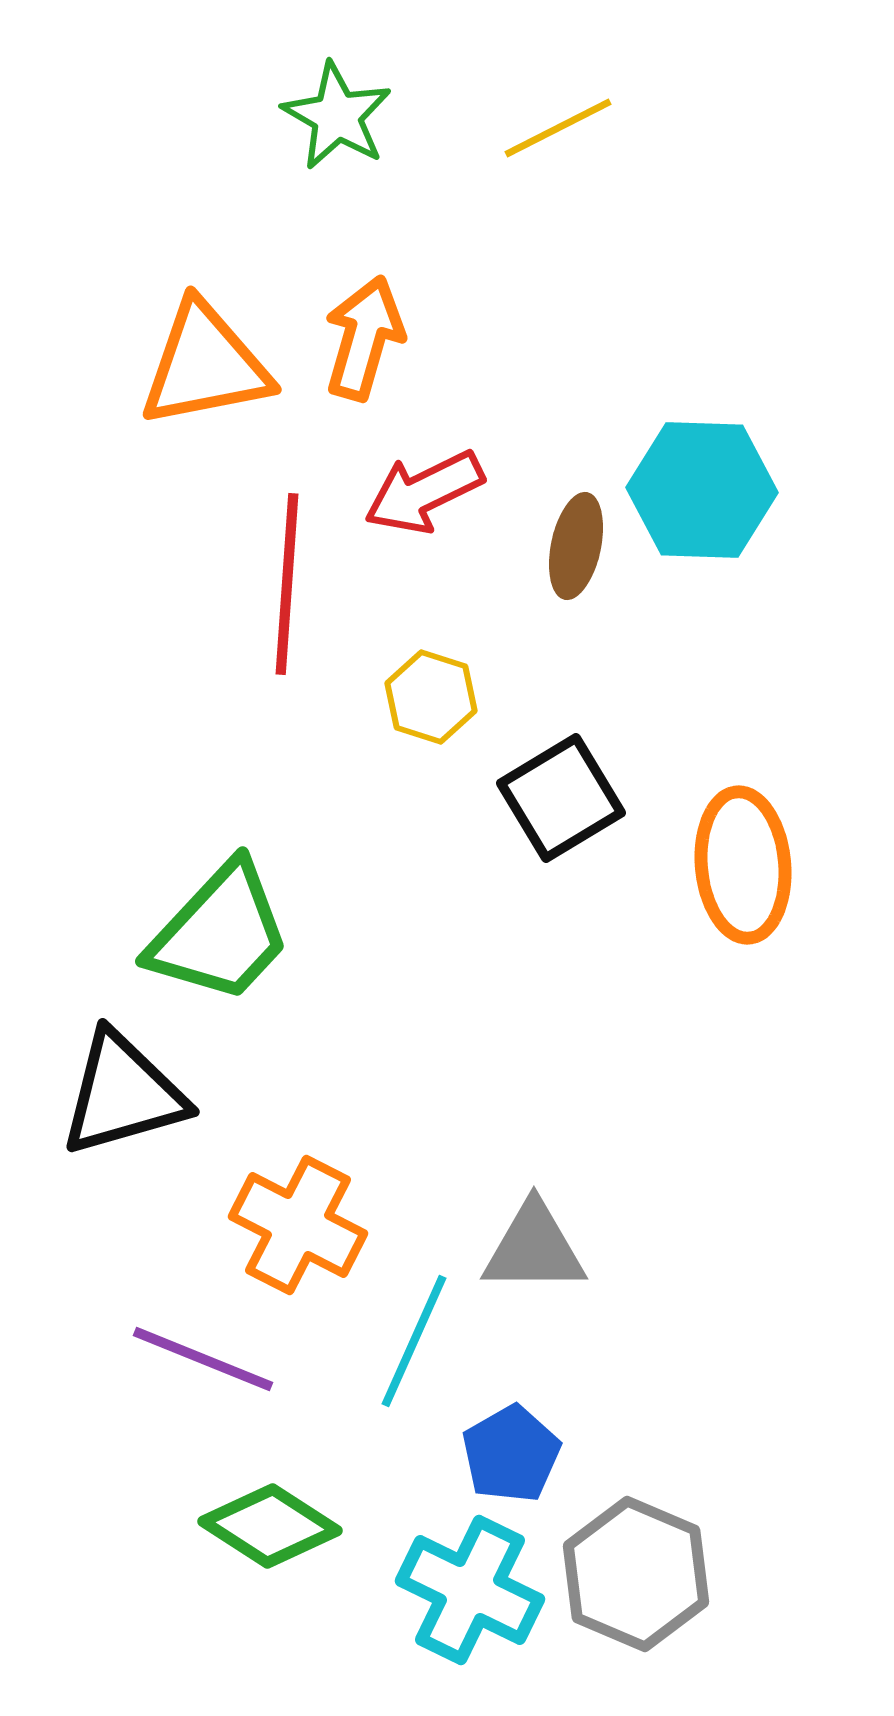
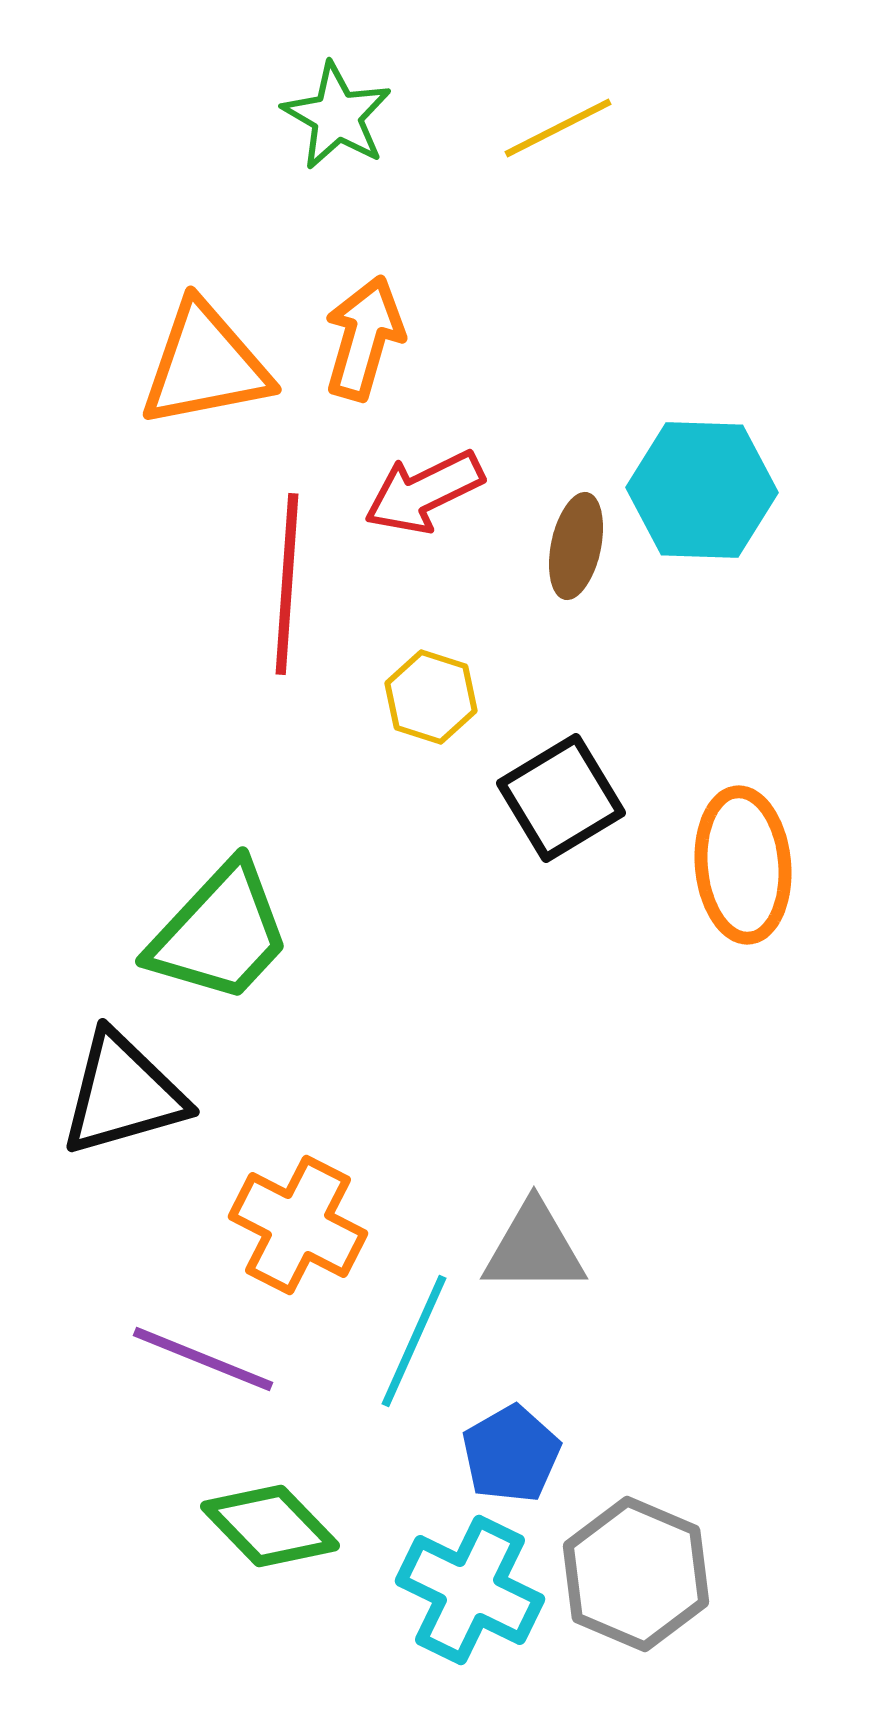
green diamond: rotated 13 degrees clockwise
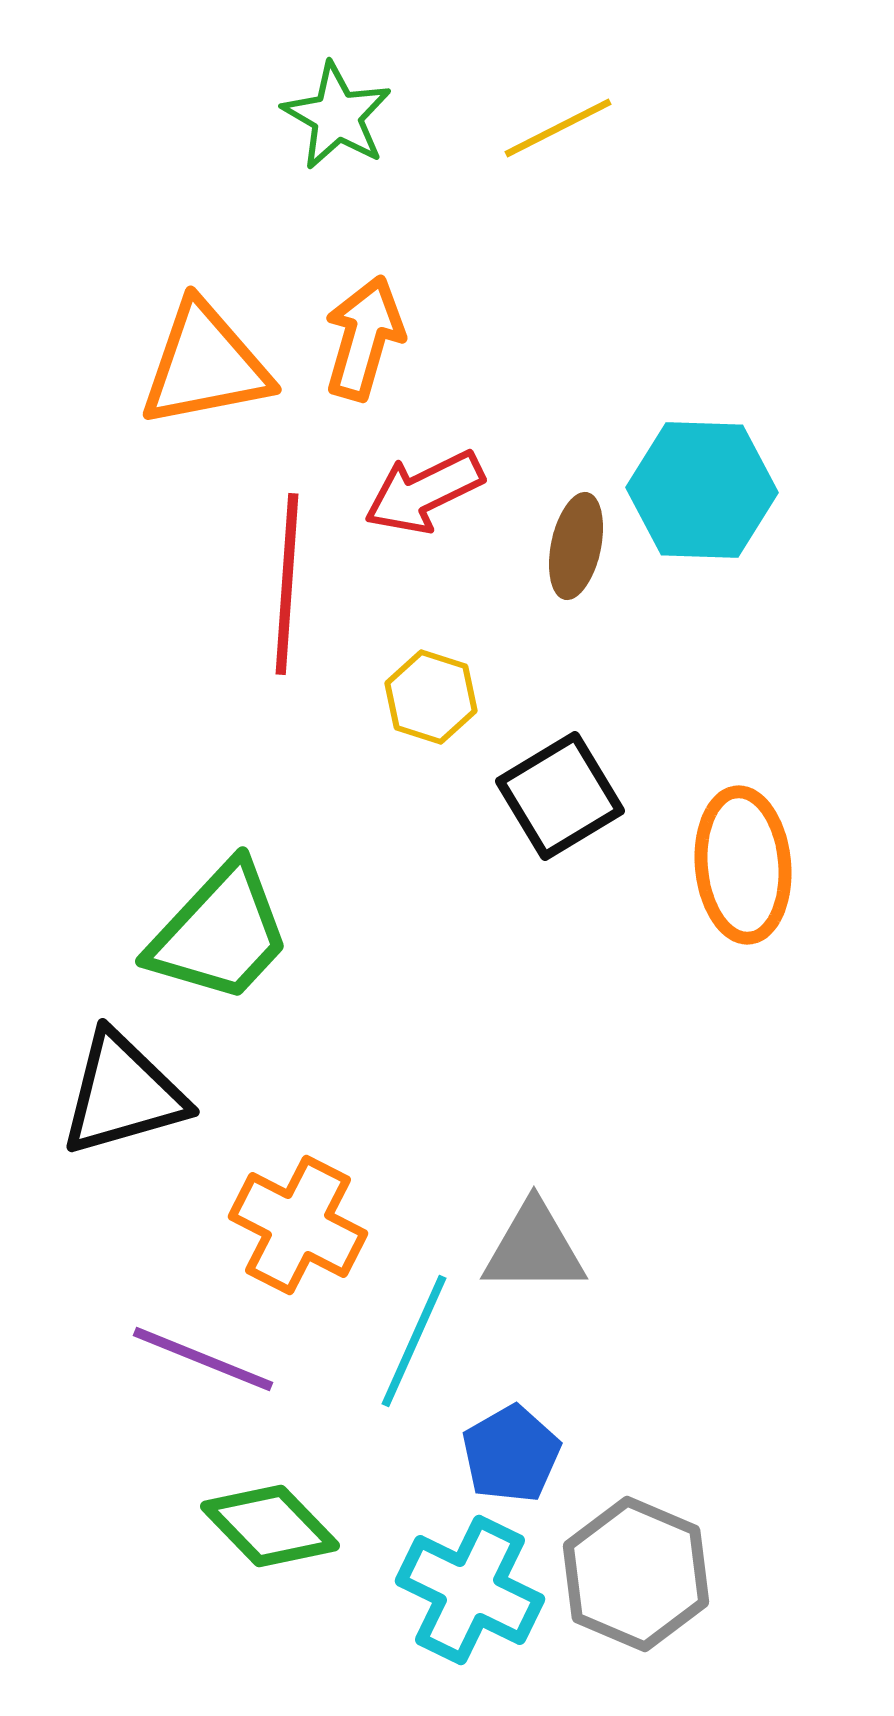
black square: moved 1 px left, 2 px up
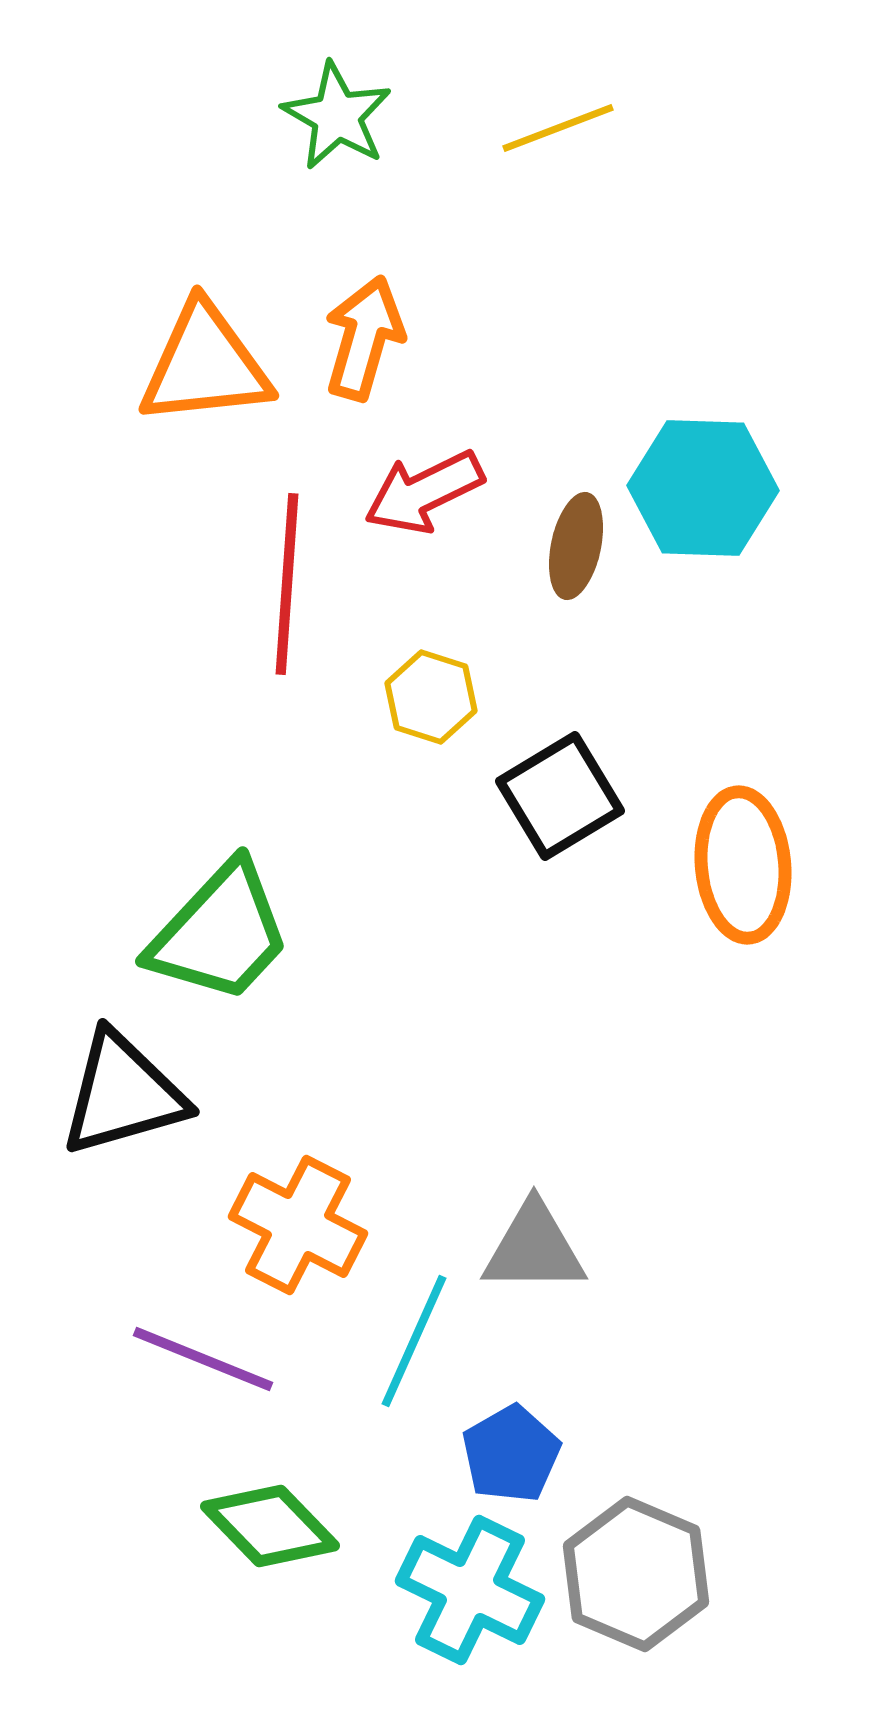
yellow line: rotated 6 degrees clockwise
orange triangle: rotated 5 degrees clockwise
cyan hexagon: moved 1 px right, 2 px up
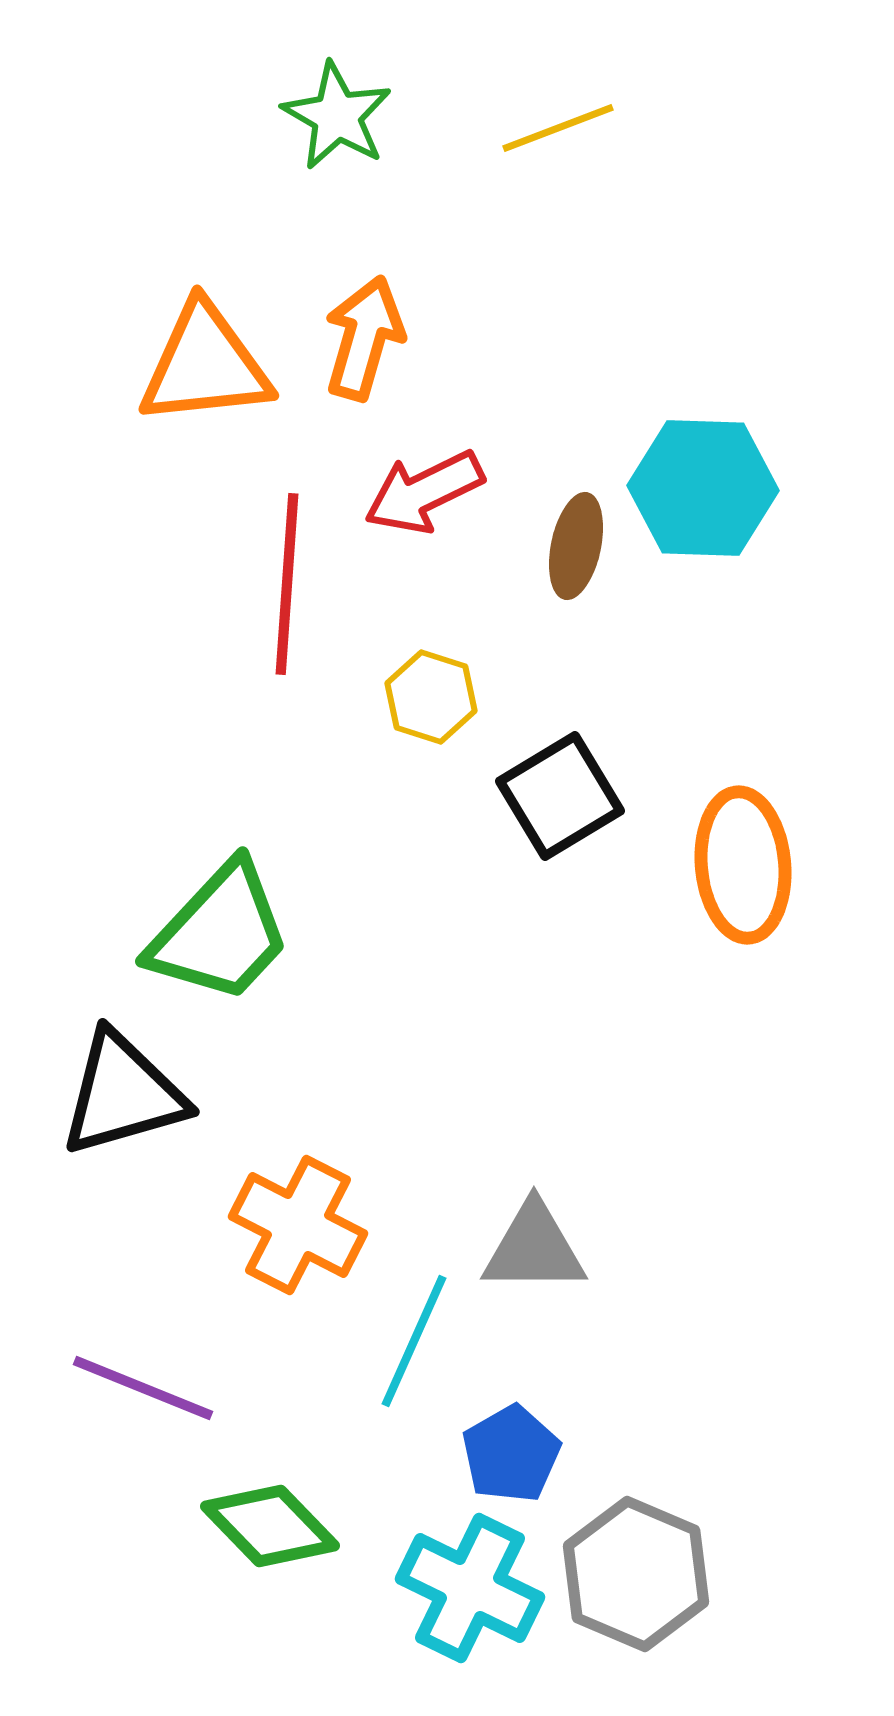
purple line: moved 60 px left, 29 px down
cyan cross: moved 2 px up
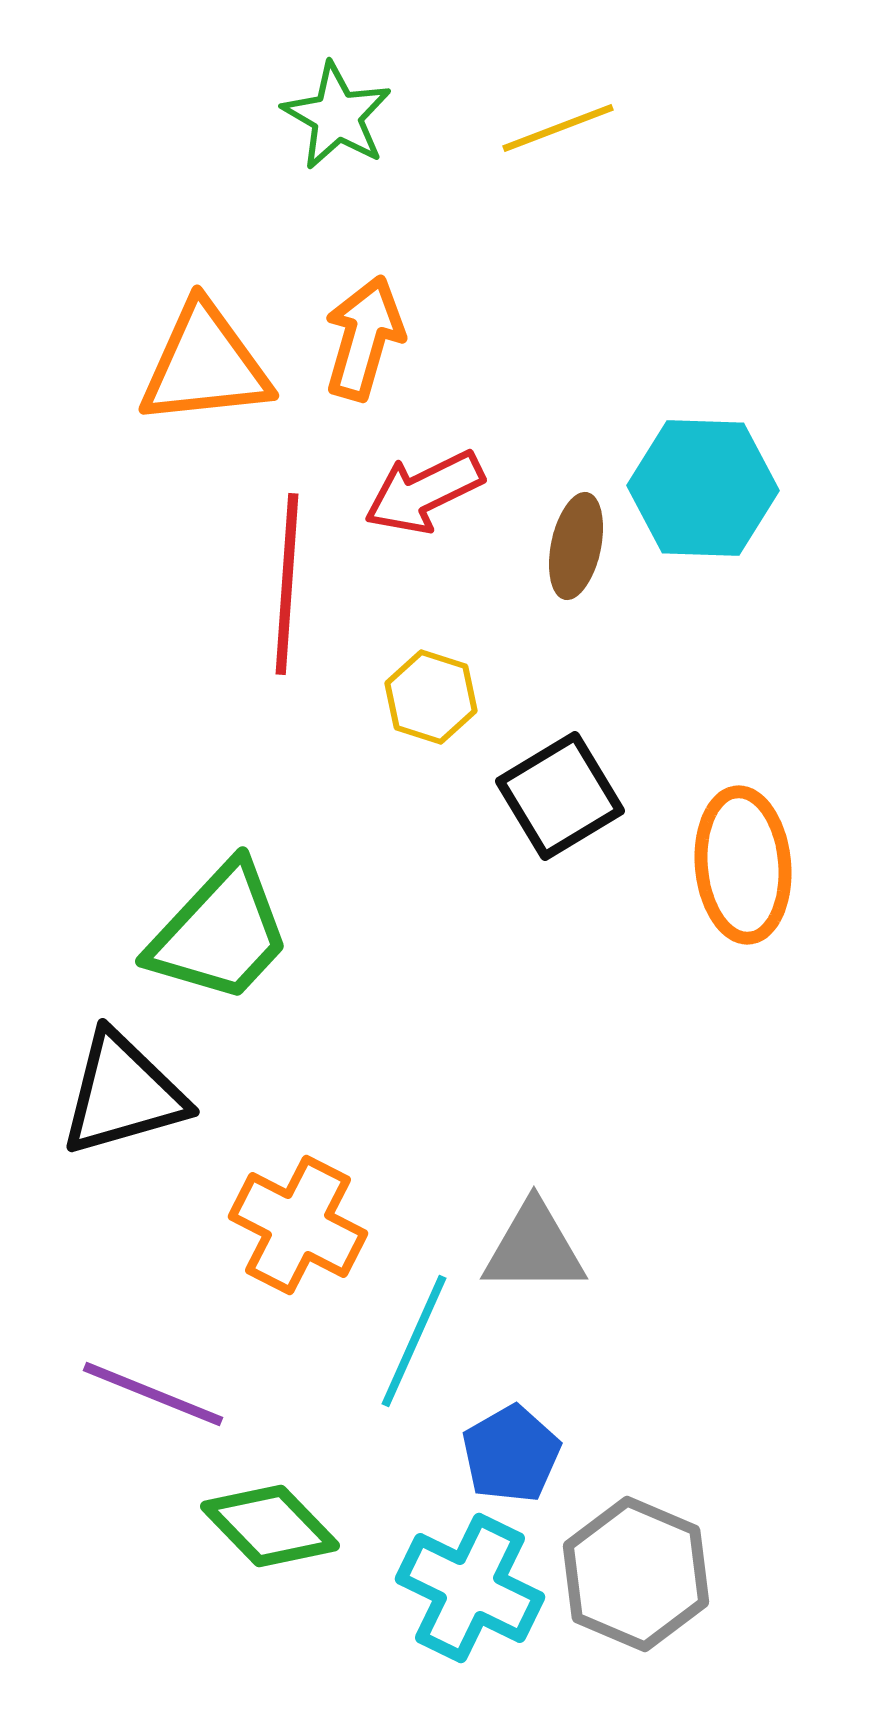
purple line: moved 10 px right, 6 px down
